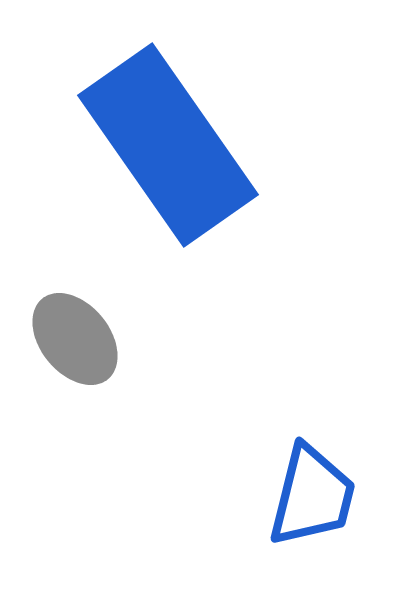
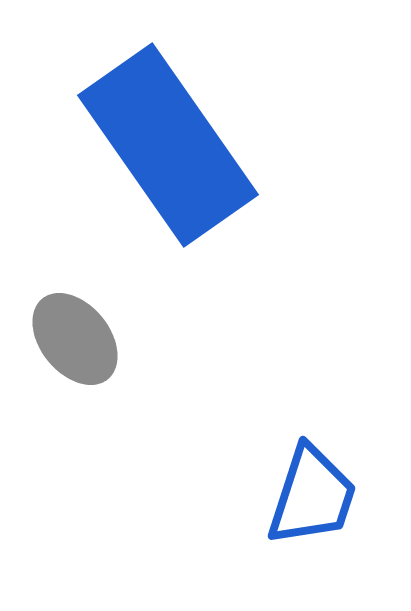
blue trapezoid: rotated 4 degrees clockwise
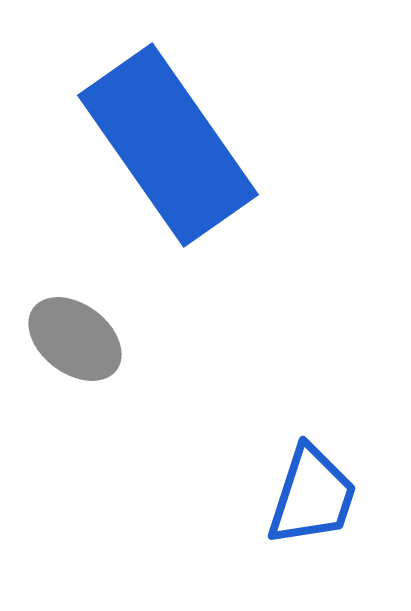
gray ellipse: rotated 14 degrees counterclockwise
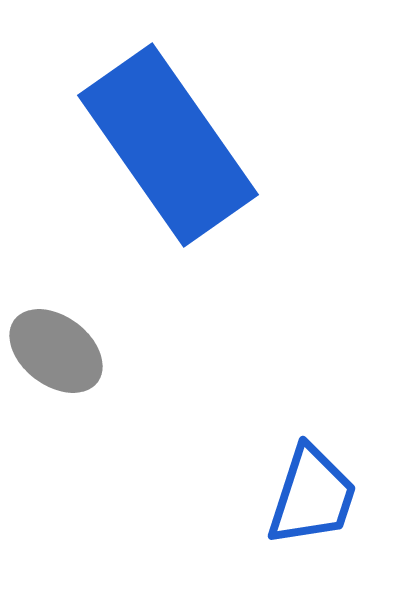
gray ellipse: moved 19 px left, 12 px down
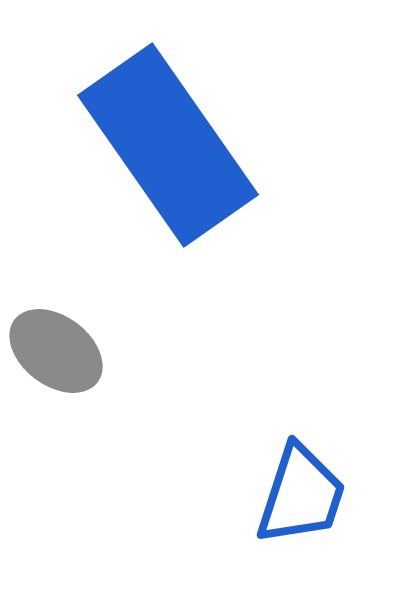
blue trapezoid: moved 11 px left, 1 px up
